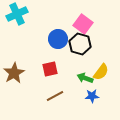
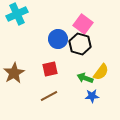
brown line: moved 6 px left
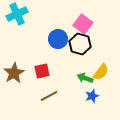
red square: moved 8 px left, 2 px down
blue star: rotated 16 degrees counterclockwise
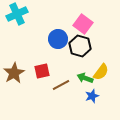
black hexagon: moved 2 px down
brown line: moved 12 px right, 11 px up
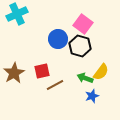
brown line: moved 6 px left
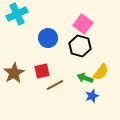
blue circle: moved 10 px left, 1 px up
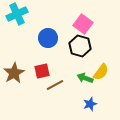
blue star: moved 2 px left, 8 px down
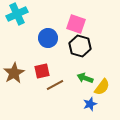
pink square: moved 7 px left; rotated 18 degrees counterclockwise
yellow semicircle: moved 1 px right, 15 px down
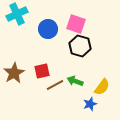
blue circle: moved 9 px up
green arrow: moved 10 px left, 3 px down
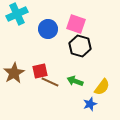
red square: moved 2 px left
brown line: moved 5 px left, 3 px up; rotated 54 degrees clockwise
